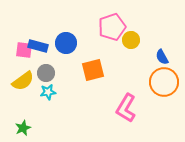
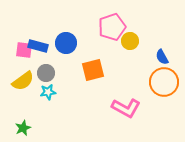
yellow circle: moved 1 px left, 1 px down
pink L-shape: rotated 92 degrees counterclockwise
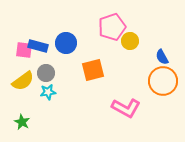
orange circle: moved 1 px left, 1 px up
green star: moved 1 px left, 6 px up; rotated 21 degrees counterclockwise
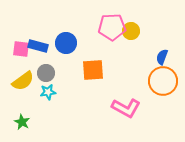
pink pentagon: rotated 16 degrees clockwise
yellow circle: moved 1 px right, 10 px up
pink square: moved 3 px left, 1 px up
blue semicircle: rotated 49 degrees clockwise
orange square: rotated 10 degrees clockwise
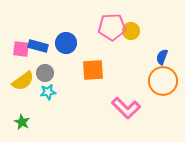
gray circle: moved 1 px left
pink L-shape: rotated 16 degrees clockwise
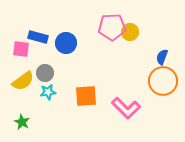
yellow circle: moved 1 px left, 1 px down
blue rectangle: moved 9 px up
orange square: moved 7 px left, 26 px down
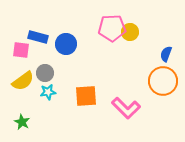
pink pentagon: moved 1 px down
blue circle: moved 1 px down
pink square: moved 1 px down
blue semicircle: moved 4 px right, 3 px up
